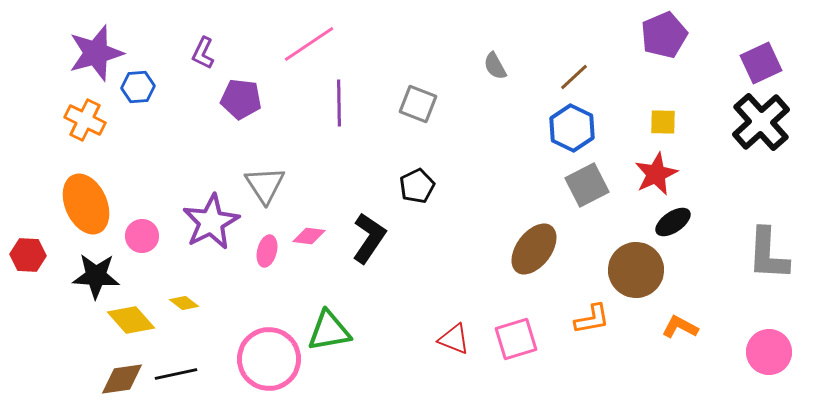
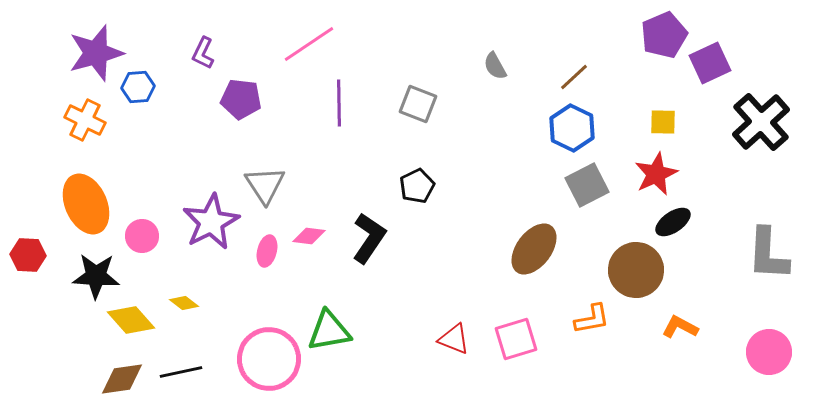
purple square at (761, 63): moved 51 px left
black line at (176, 374): moved 5 px right, 2 px up
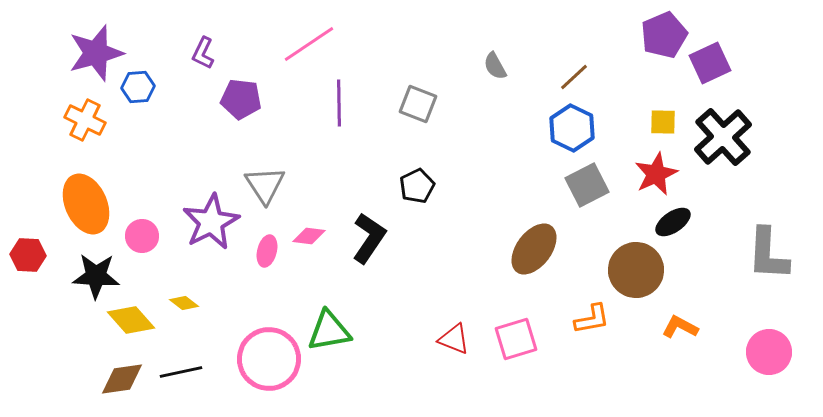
black cross at (761, 122): moved 38 px left, 15 px down
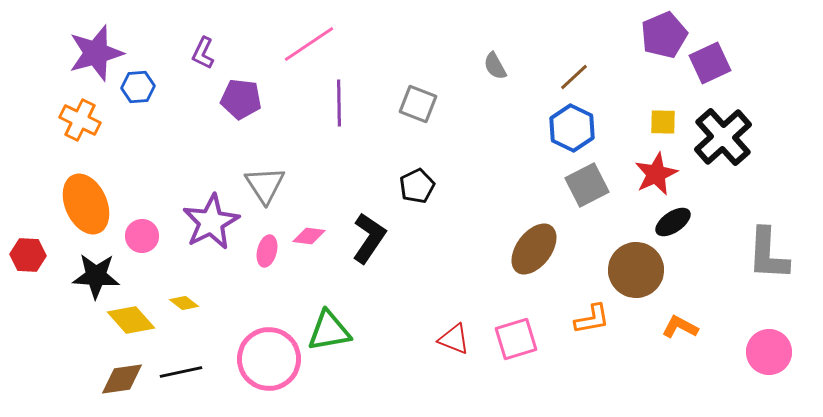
orange cross at (85, 120): moved 5 px left
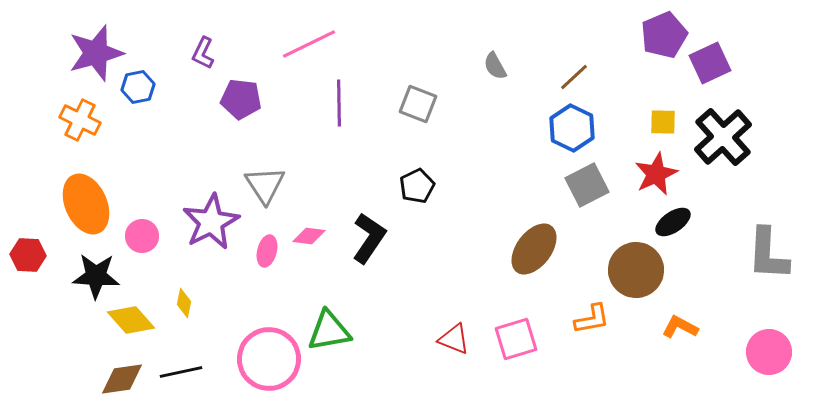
pink line at (309, 44): rotated 8 degrees clockwise
blue hexagon at (138, 87): rotated 8 degrees counterclockwise
yellow diamond at (184, 303): rotated 64 degrees clockwise
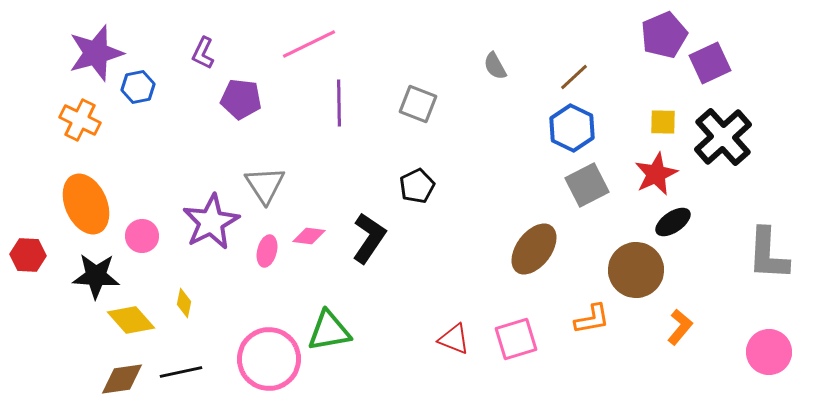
orange L-shape at (680, 327): rotated 102 degrees clockwise
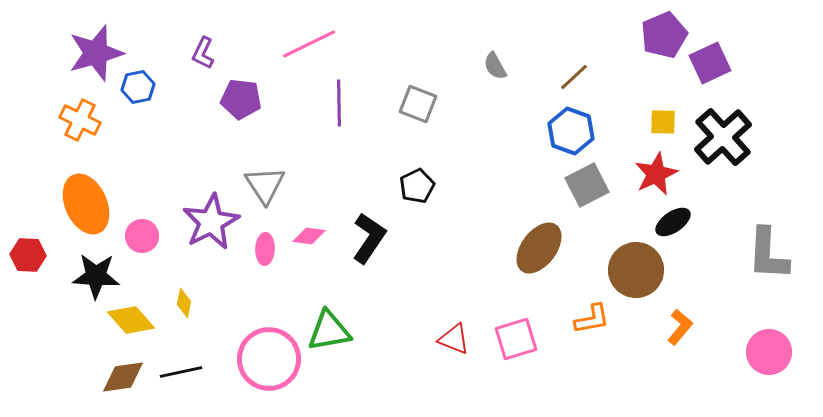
blue hexagon at (572, 128): moved 1 px left, 3 px down; rotated 6 degrees counterclockwise
brown ellipse at (534, 249): moved 5 px right, 1 px up
pink ellipse at (267, 251): moved 2 px left, 2 px up; rotated 12 degrees counterclockwise
brown diamond at (122, 379): moved 1 px right, 2 px up
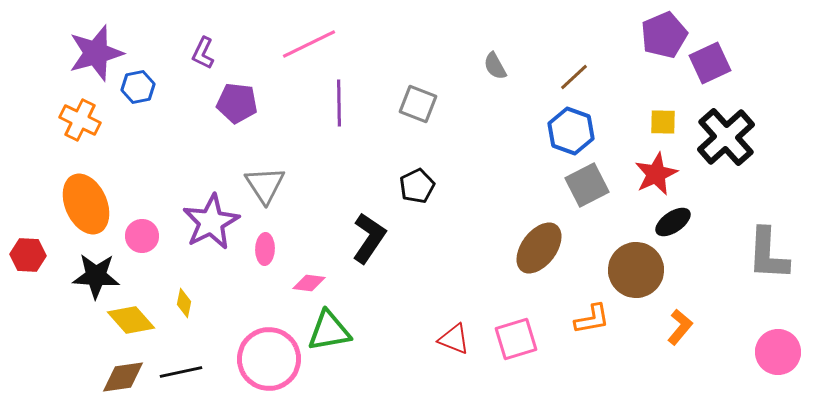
purple pentagon at (241, 99): moved 4 px left, 4 px down
black cross at (723, 137): moved 3 px right
pink diamond at (309, 236): moved 47 px down
pink circle at (769, 352): moved 9 px right
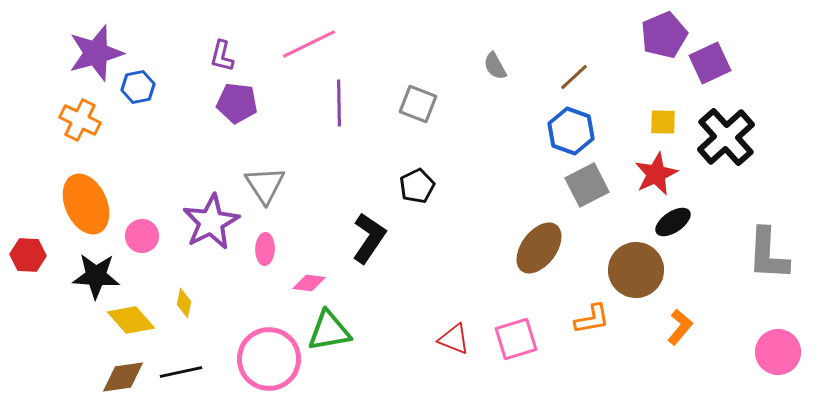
purple L-shape at (203, 53): moved 19 px right, 3 px down; rotated 12 degrees counterclockwise
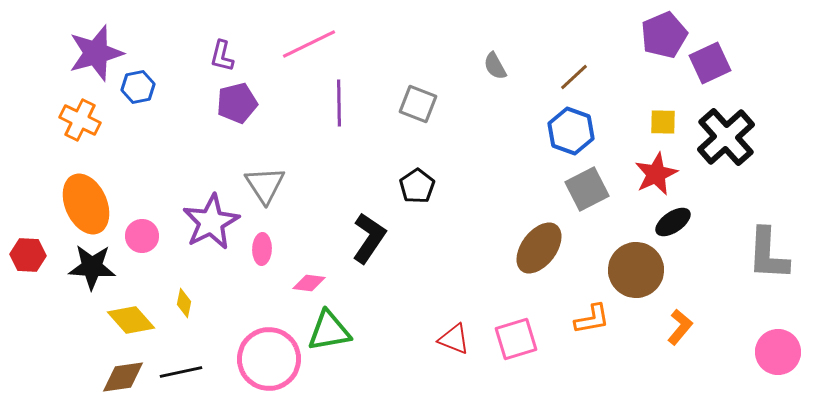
purple pentagon at (237, 103): rotated 21 degrees counterclockwise
gray square at (587, 185): moved 4 px down
black pentagon at (417, 186): rotated 8 degrees counterclockwise
pink ellipse at (265, 249): moved 3 px left
black star at (96, 276): moved 4 px left, 9 px up
